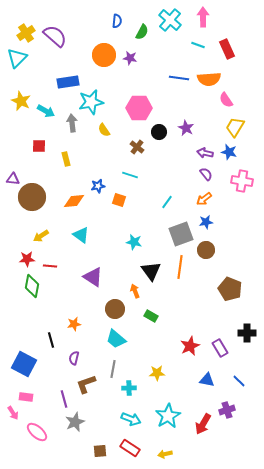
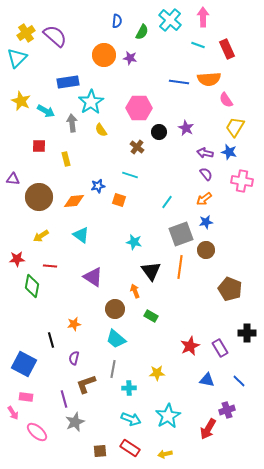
blue line at (179, 78): moved 4 px down
cyan star at (91, 102): rotated 20 degrees counterclockwise
yellow semicircle at (104, 130): moved 3 px left
brown circle at (32, 197): moved 7 px right
red star at (27, 259): moved 10 px left
red arrow at (203, 424): moved 5 px right, 5 px down
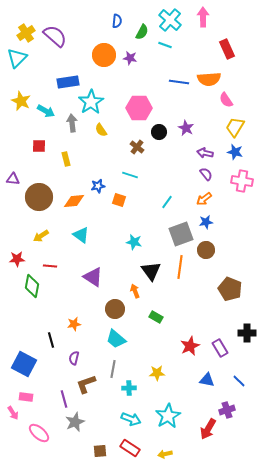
cyan line at (198, 45): moved 33 px left
blue star at (229, 152): moved 6 px right
green rectangle at (151, 316): moved 5 px right, 1 px down
pink ellipse at (37, 432): moved 2 px right, 1 px down
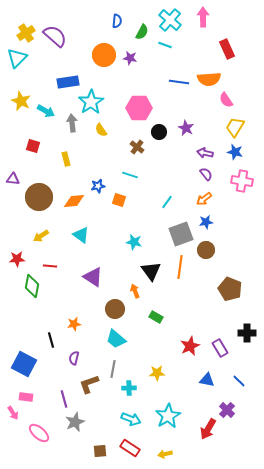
red square at (39, 146): moved 6 px left; rotated 16 degrees clockwise
brown L-shape at (86, 384): moved 3 px right
purple cross at (227, 410): rotated 28 degrees counterclockwise
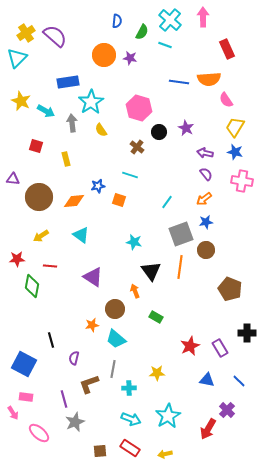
pink hexagon at (139, 108): rotated 15 degrees clockwise
red square at (33, 146): moved 3 px right
orange star at (74, 324): moved 18 px right, 1 px down
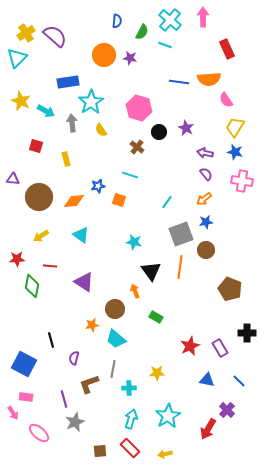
purple triangle at (93, 277): moved 9 px left, 5 px down
cyan arrow at (131, 419): rotated 96 degrees counterclockwise
red rectangle at (130, 448): rotated 12 degrees clockwise
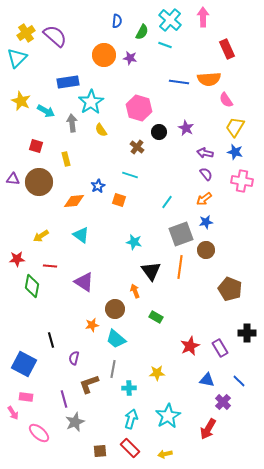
blue star at (98, 186): rotated 16 degrees counterclockwise
brown circle at (39, 197): moved 15 px up
purple cross at (227, 410): moved 4 px left, 8 px up
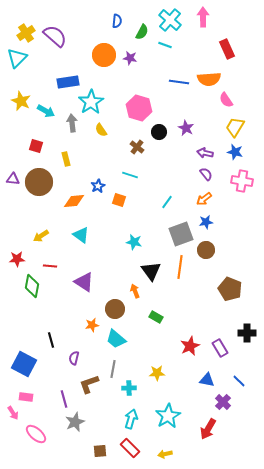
pink ellipse at (39, 433): moved 3 px left, 1 px down
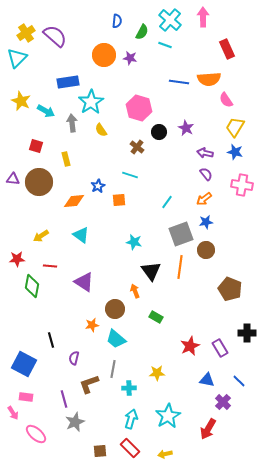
pink cross at (242, 181): moved 4 px down
orange square at (119, 200): rotated 24 degrees counterclockwise
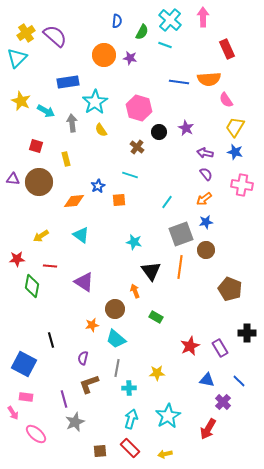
cyan star at (91, 102): moved 4 px right
purple semicircle at (74, 358): moved 9 px right
gray line at (113, 369): moved 4 px right, 1 px up
